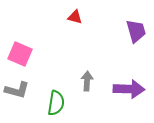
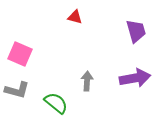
purple arrow: moved 6 px right, 11 px up; rotated 12 degrees counterclockwise
green semicircle: rotated 60 degrees counterclockwise
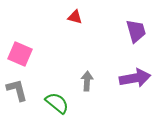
gray L-shape: rotated 120 degrees counterclockwise
green semicircle: moved 1 px right
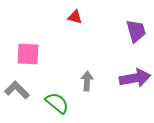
pink square: moved 8 px right; rotated 20 degrees counterclockwise
gray L-shape: rotated 30 degrees counterclockwise
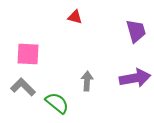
gray L-shape: moved 6 px right, 3 px up
